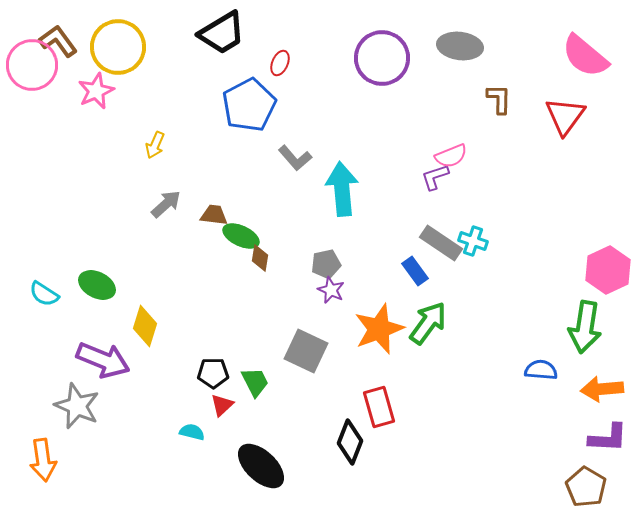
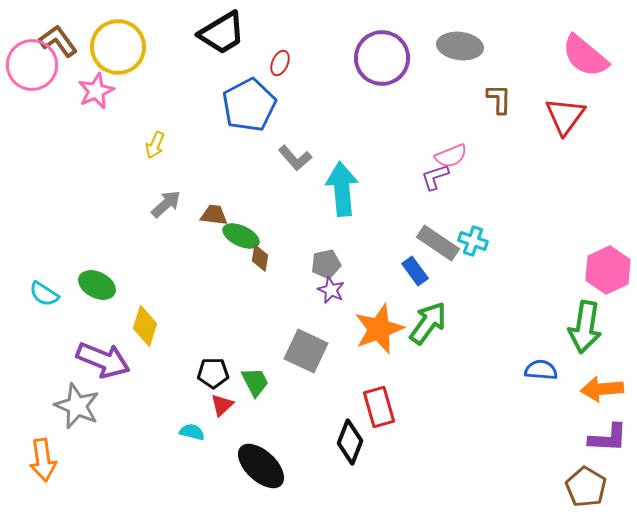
gray rectangle at (441, 243): moved 3 px left
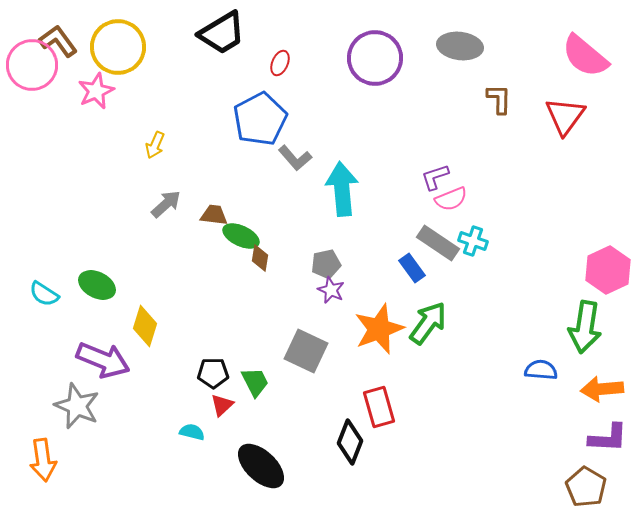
purple circle at (382, 58): moved 7 px left
blue pentagon at (249, 105): moved 11 px right, 14 px down
pink semicircle at (451, 156): moved 43 px down
blue rectangle at (415, 271): moved 3 px left, 3 px up
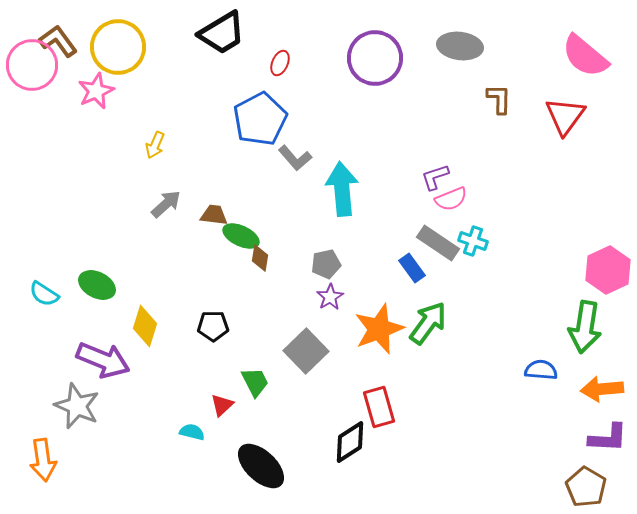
purple star at (331, 290): moved 1 px left, 7 px down; rotated 16 degrees clockwise
gray square at (306, 351): rotated 21 degrees clockwise
black pentagon at (213, 373): moved 47 px up
black diamond at (350, 442): rotated 36 degrees clockwise
